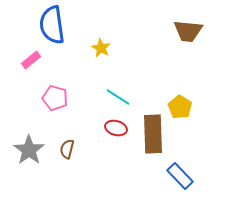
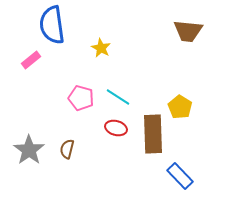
pink pentagon: moved 26 px right
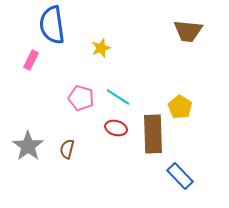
yellow star: rotated 24 degrees clockwise
pink rectangle: rotated 24 degrees counterclockwise
gray star: moved 1 px left, 4 px up
